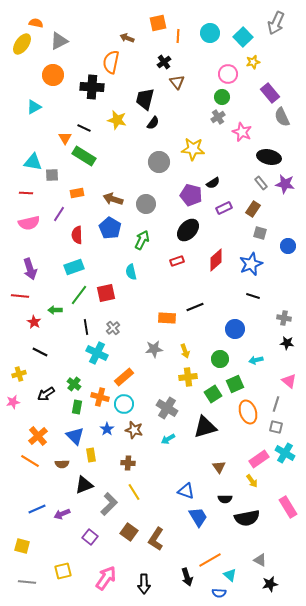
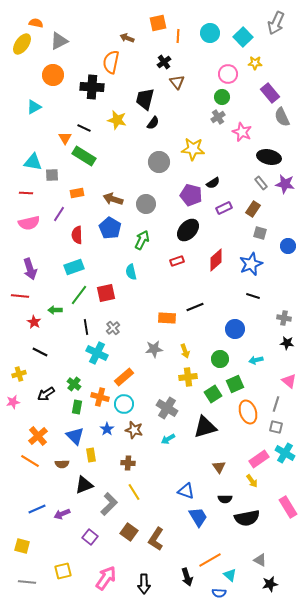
yellow star at (253, 62): moved 2 px right, 1 px down; rotated 16 degrees clockwise
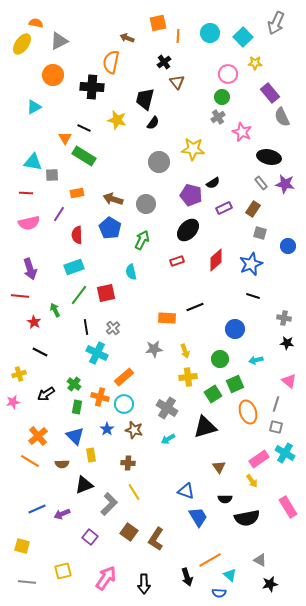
green arrow at (55, 310): rotated 64 degrees clockwise
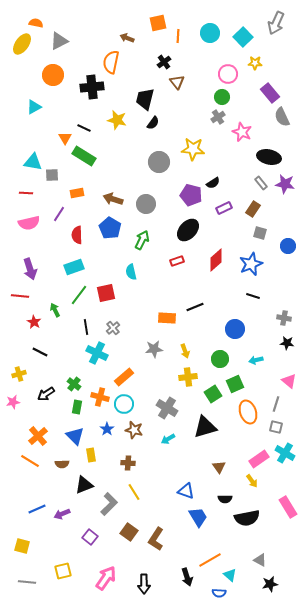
black cross at (92, 87): rotated 10 degrees counterclockwise
